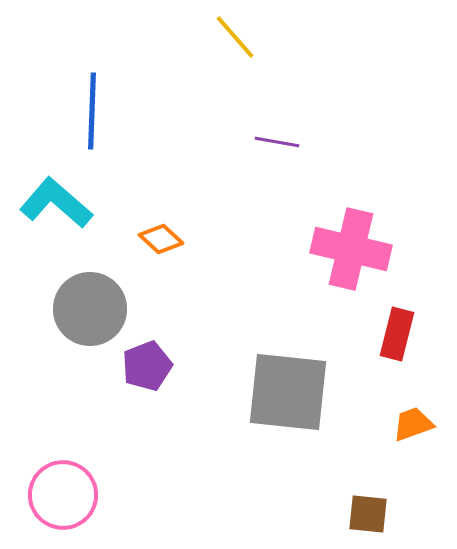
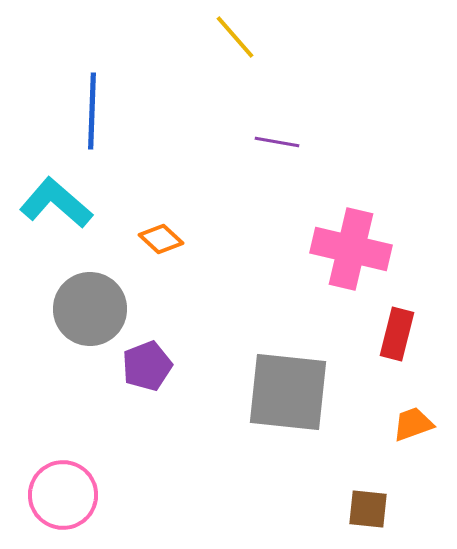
brown square: moved 5 px up
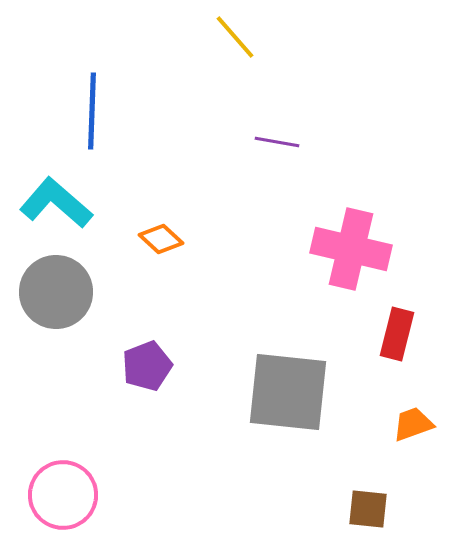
gray circle: moved 34 px left, 17 px up
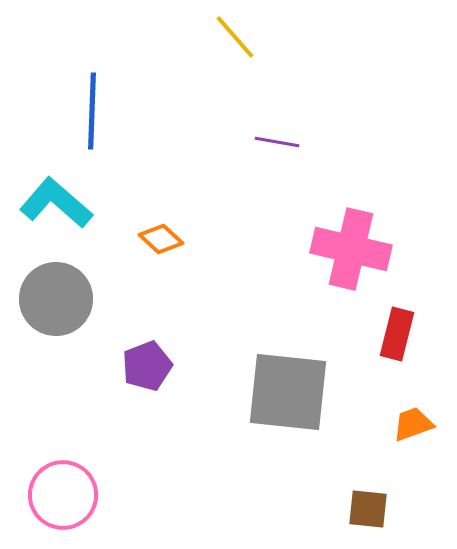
gray circle: moved 7 px down
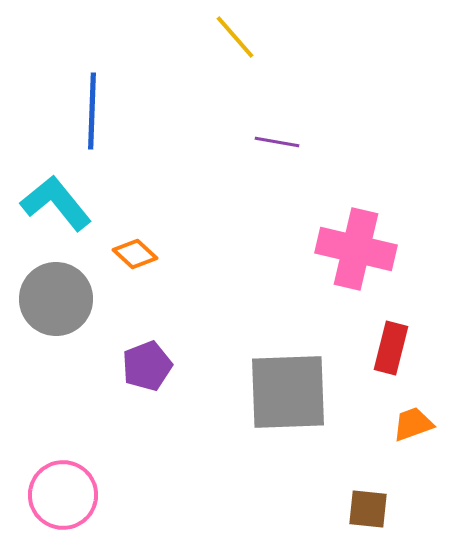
cyan L-shape: rotated 10 degrees clockwise
orange diamond: moved 26 px left, 15 px down
pink cross: moved 5 px right
red rectangle: moved 6 px left, 14 px down
gray square: rotated 8 degrees counterclockwise
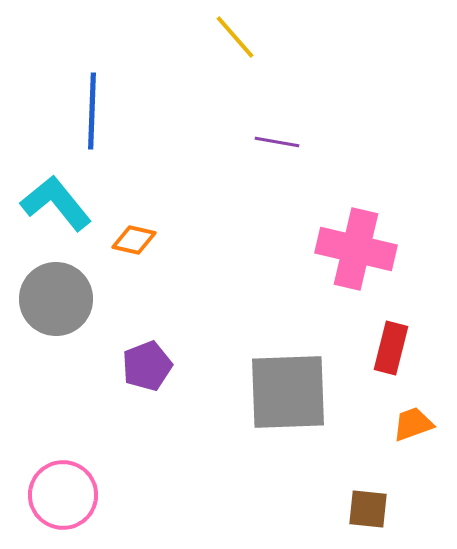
orange diamond: moved 1 px left, 14 px up; rotated 30 degrees counterclockwise
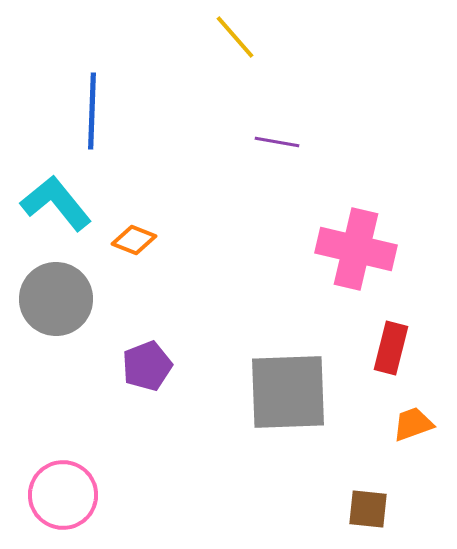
orange diamond: rotated 9 degrees clockwise
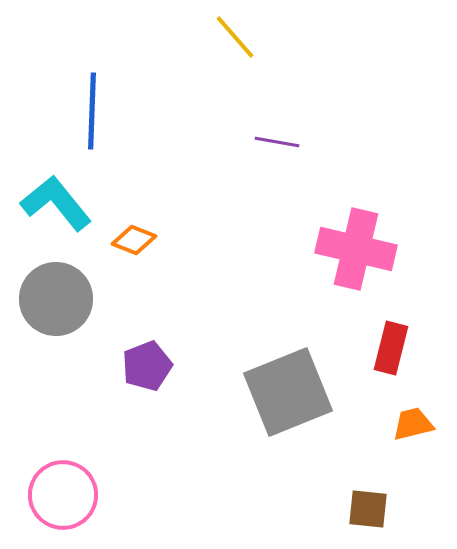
gray square: rotated 20 degrees counterclockwise
orange trapezoid: rotated 6 degrees clockwise
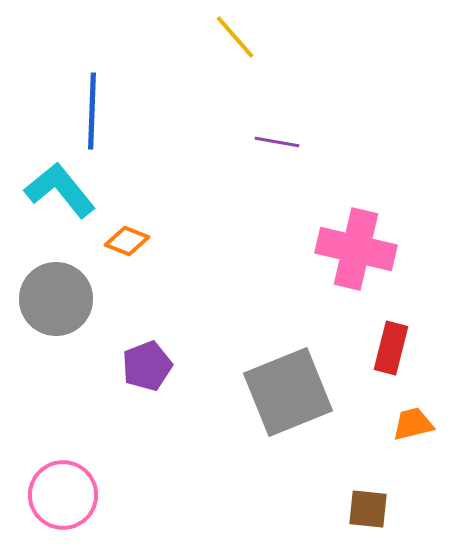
cyan L-shape: moved 4 px right, 13 px up
orange diamond: moved 7 px left, 1 px down
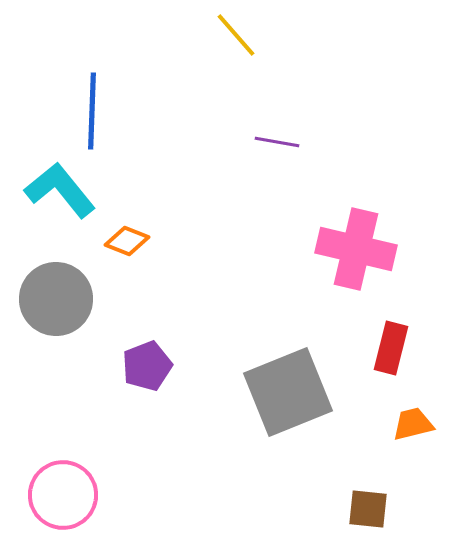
yellow line: moved 1 px right, 2 px up
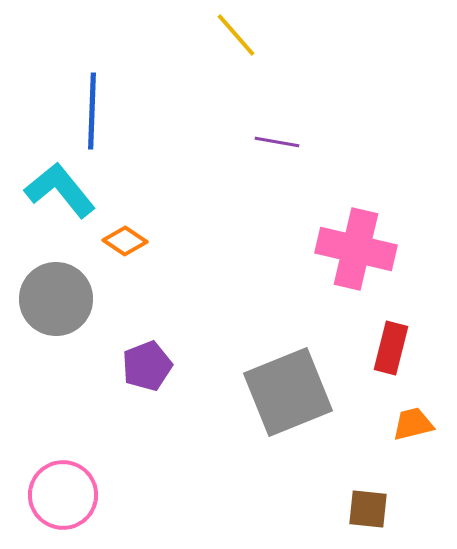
orange diamond: moved 2 px left; rotated 12 degrees clockwise
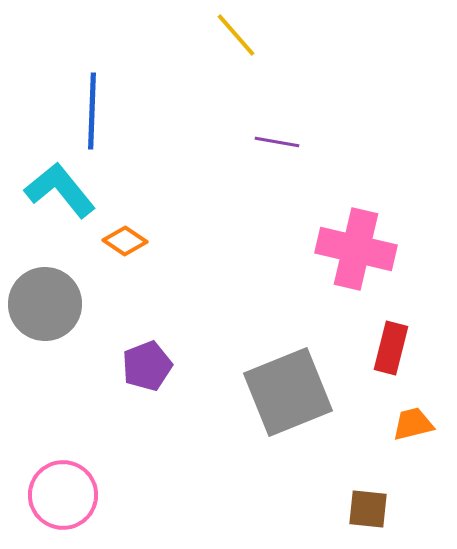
gray circle: moved 11 px left, 5 px down
